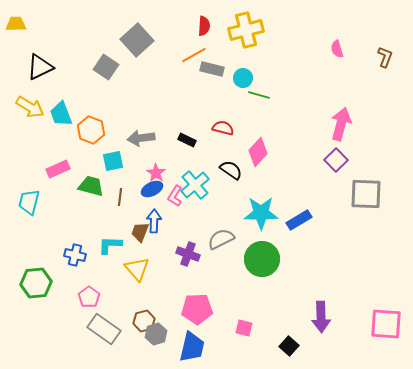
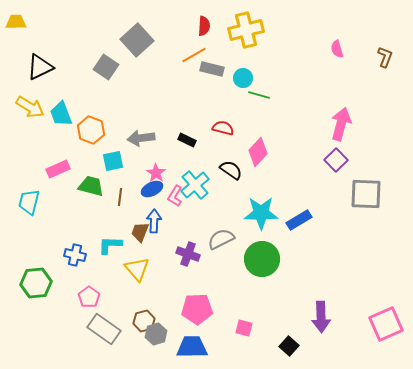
yellow trapezoid at (16, 24): moved 2 px up
pink square at (386, 324): rotated 28 degrees counterclockwise
blue trapezoid at (192, 347): rotated 104 degrees counterclockwise
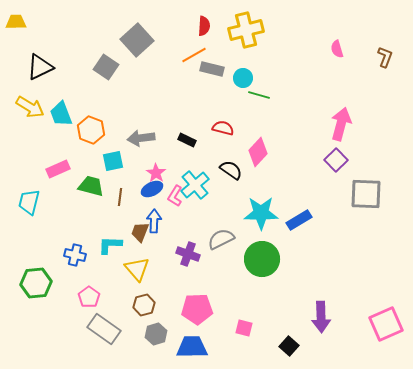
brown hexagon at (144, 321): moved 16 px up
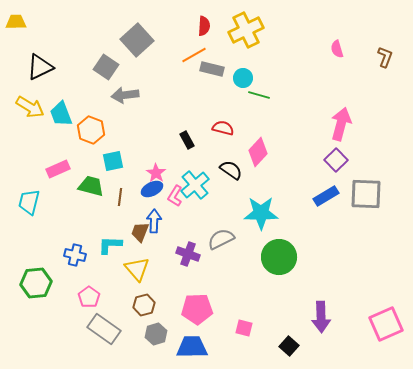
yellow cross at (246, 30): rotated 12 degrees counterclockwise
gray arrow at (141, 138): moved 16 px left, 43 px up
black rectangle at (187, 140): rotated 36 degrees clockwise
blue rectangle at (299, 220): moved 27 px right, 24 px up
green circle at (262, 259): moved 17 px right, 2 px up
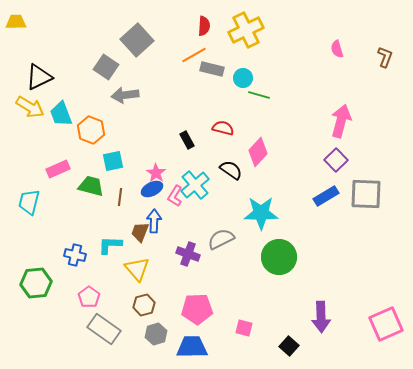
black triangle at (40, 67): moved 1 px left, 10 px down
pink arrow at (341, 124): moved 3 px up
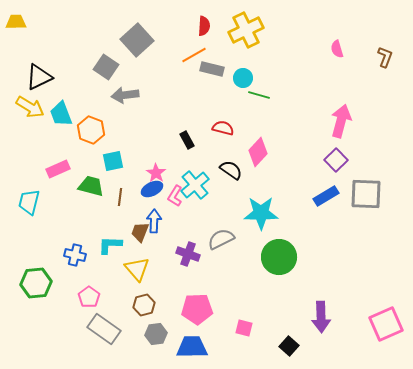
gray hexagon at (156, 334): rotated 10 degrees clockwise
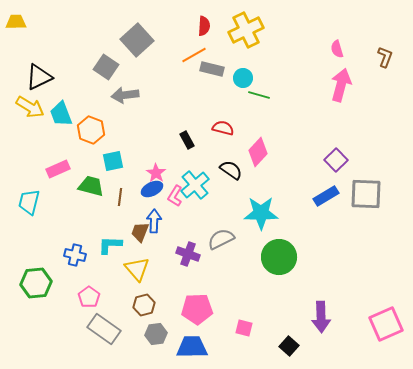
pink arrow at (341, 121): moved 36 px up
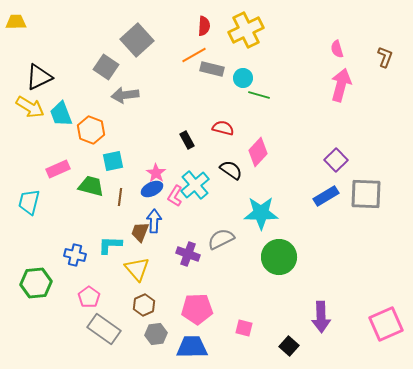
brown hexagon at (144, 305): rotated 10 degrees counterclockwise
